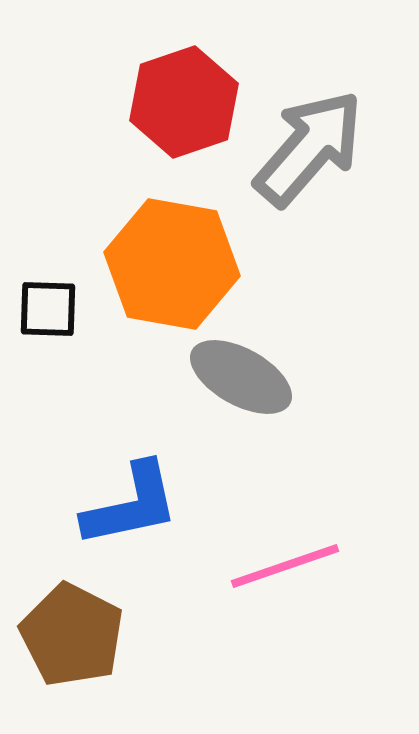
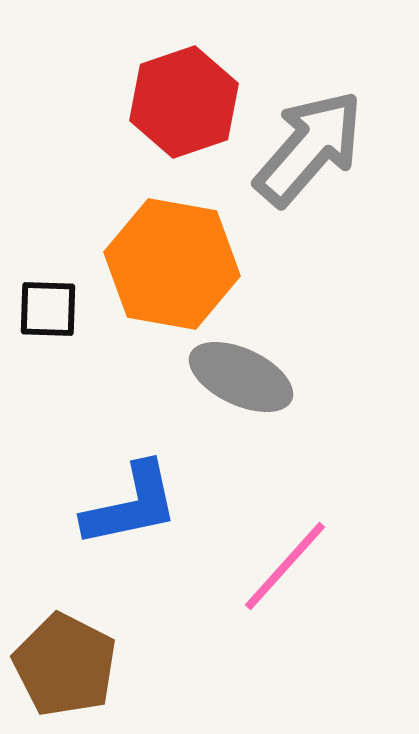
gray ellipse: rotated 4 degrees counterclockwise
pink line: rotated 29 degrees counterclockwise
brown pentagon: moved 7 px left, 30 px down
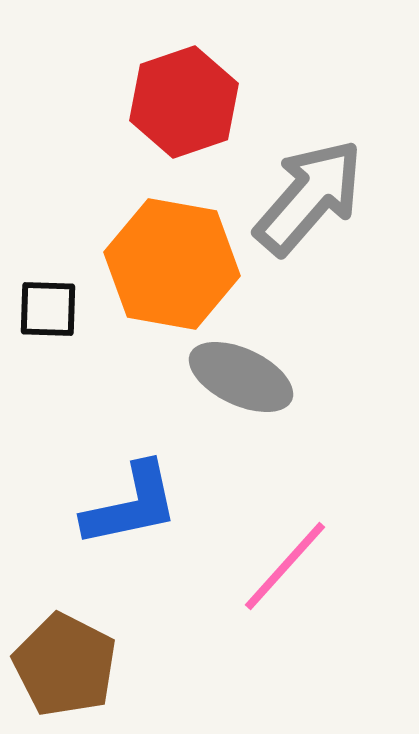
gray arrow: moved 49 px down
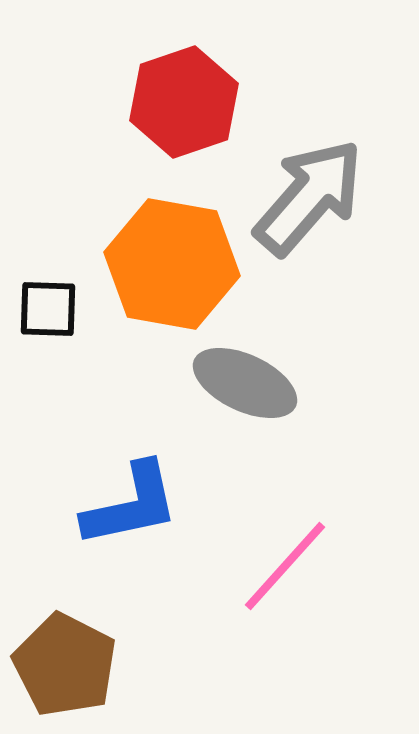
gray ellipse: moved 4 px right, 6 px down
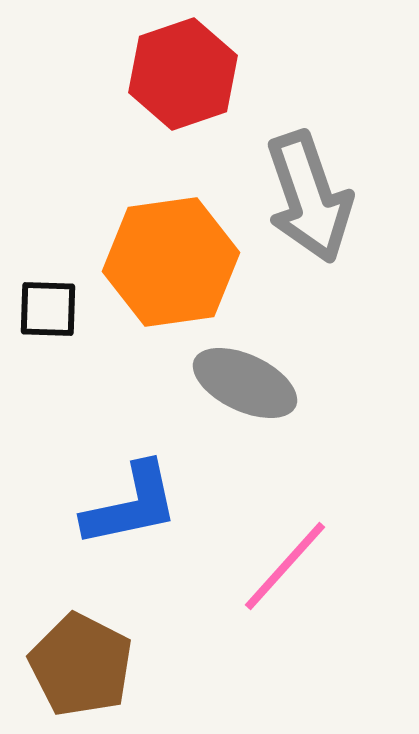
red hexagon: moved 1 px left, 28 px up
gray arrow: rotated 120 degrees clockwise
orange hexagon: moved 1 px left, 2 px up; rotated 18 degrees counterclockwise
brown pentagon: moved 16 px right
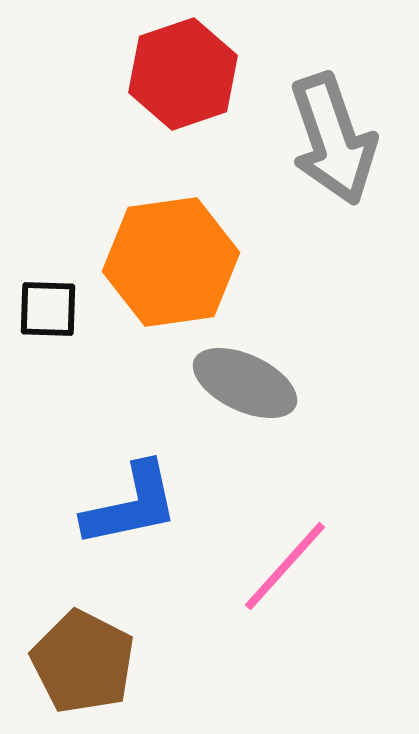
gray arrow: moved 24 px right, 58 px up
brown pentagon: moved 2 px right, 3 px up
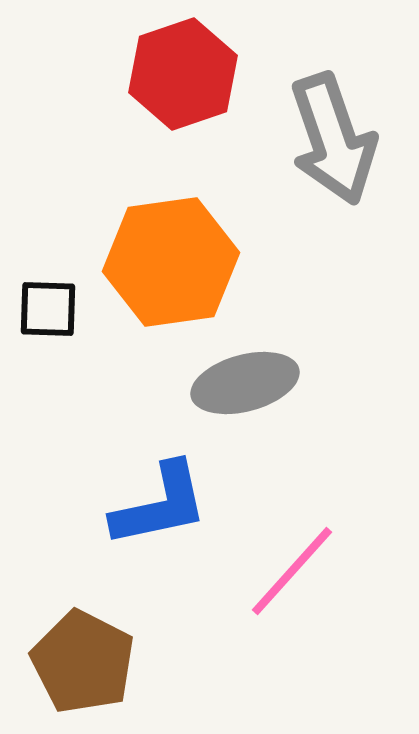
gray ellipse: rotated 40 degrees counterclockwise
blue L-shape: moved 29 px right
pink line: moved 7 px right, 5 px down
